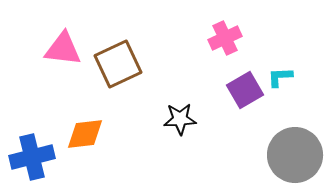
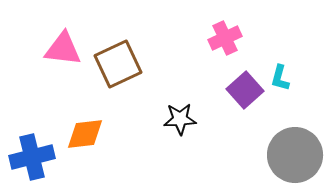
cyan L-shape: moved 1 px down; rotated 72 degrees counterclockwise
purple square: rotated 12 degrees counterclockwise
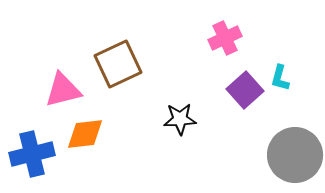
pink triangle: moved 41 px down; rotated 21 degrees counterclockwise
blue cross: moved 3 px up
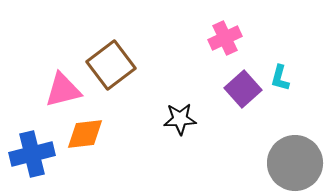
brown square: moved 7 px left, 1 px down; rotated 12 degrees counterclockwise
purple square: moved 2 px left, 1 px up
gray circle: moved 8 px down
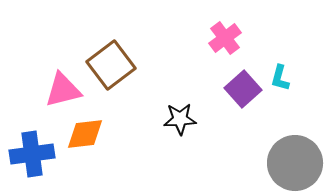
pink cross: rotated 12 degrees counterclockwise
blue cross: rotated 6 degrees clockwise
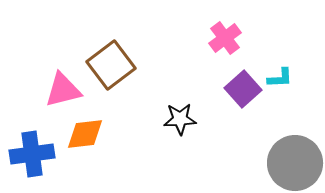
cyan L-shape: rotated 108 degrees counterclockwise
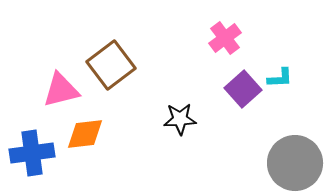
pink triangle: moved 2 px left
blue cross: moved 1 px up
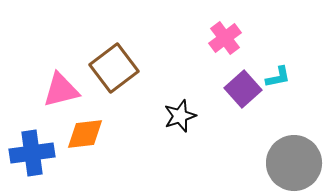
brown square: moved 3 px right, 3 px down
cyan L-shape: moved 2 px left, 1 px up; rotated 8 degrees counterclockwise
black star: moved 3 px up; rotated 16 degrees counterclockwise
gray circle: moved 1 px left
